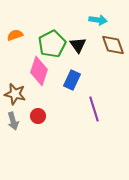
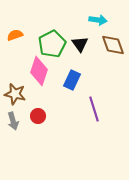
black triangle: moved 2 px right, 1 px up
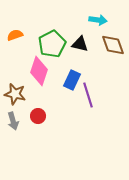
black triangle: rotated 42 degrees counterclockwise
purple line: moved 6 px left, 14 px up
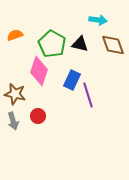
green pentagon: rotated 16 degrees counterclockwise
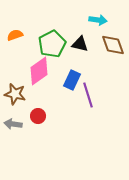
green pentagon: rotated 16 degrees clockwise
pink diamond: rotated 36 degrees clockwise
gray arrow: moved 3 px down; rotated 114 degrees clockwise
